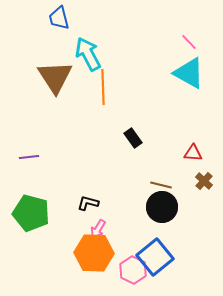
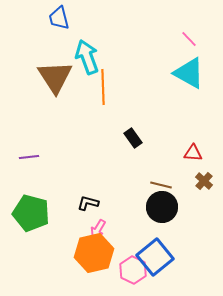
pink line: moved 3 px up
cyan arrow: moved 1 px left, 3 px down; rotated 8 degrees clockwise
orange hexagon: rotated 15 degrees counterclockwise
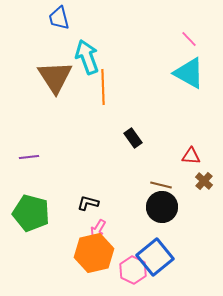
red triangle: moved 2 px left, 3 px down
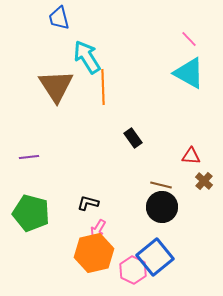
cyan arrow: rotated 12 degrees counterclockwise
brown triangle: moved 1 px right, 9 px down
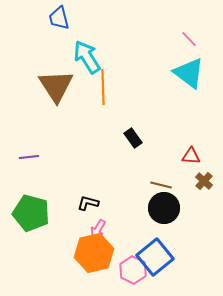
cyan triangle: rotated 8 degrees clockwise
black circle: moved 2 px right, 1 px down
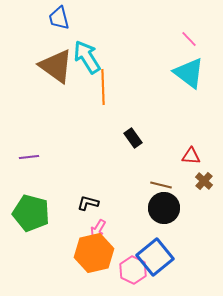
brown triangle: moved 20 px up; rotated 21 degrees counterclockwise
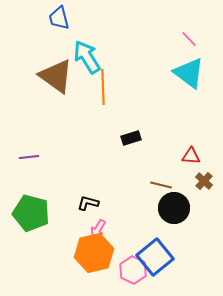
brown triangle: moved 10 px down
black rectangle: moved 2 px left; rotated 72 degrees counterclockwise
black circle: moved 10 px right
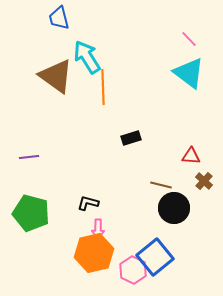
pink arrow: rotated 30 degrees counterclockwise
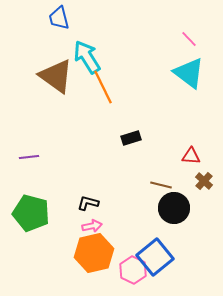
orange line: rotated 24 degrees counterclockwise
pink arrow: moved 6 px left, 3 px up; rotated 102 degrees counterclockwise
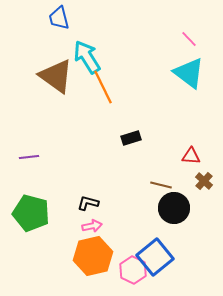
orange hexagon: moved 1 px left, 3 px down
